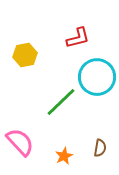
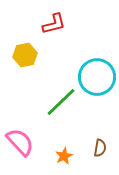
red L-shape: moved 24 px left, 14 px up
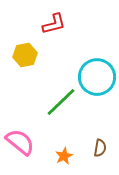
pink semicircle: rotated 8 degrees counterclockwise
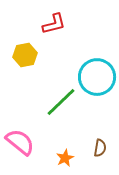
orange star: moved 1 px right, 2 px down
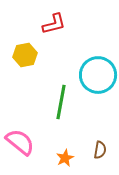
cyan circle: moved 1 px right, 2 px up
green line: rotated 36 degrees counterclockwise
brown semicircle: moved 2 px down
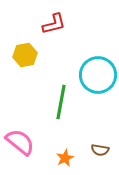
brown semicircle: rotated 90 degrees clockwise
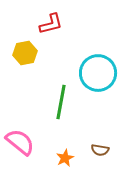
red L-shape: moved 3 px left
yellow hexagon: moved 2 px up
cyan circle: moved 2 px up
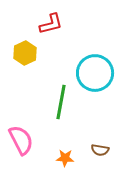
yellow hexagon: rotated 15 degrees counterclockwise
cyan circle: moved 3 px left
pink semicircle: moved 1 px right, 2 px up; rotated 24 degrees clockwise
orange star: rotated 30 degrees clockwise
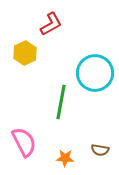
red L-shape: rotated 15 degrees counterclockwise
pink semicircle: moved 3 px right, 2 px down
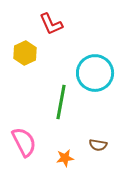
red L-shape: rotated 95 degrees clockwise
brown semicircle: moved 2 px left, 5 px up
orange star: rotated 12 degrees counterclockwise
